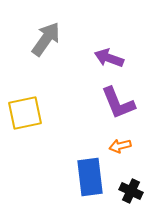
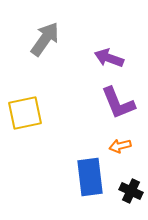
gray arrow: moved 1 px left
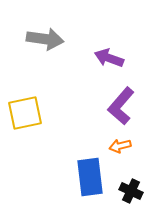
gray arrow: rotated 63 degrees clockwise
purple L-shape: moved 3 px right, 3 px down; rotated 63 degrees clockwise
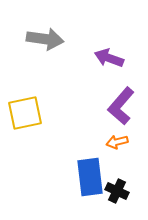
orange arrow: moved 3 px left, 4 px up
black cross: moved 14 px left
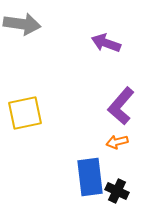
gray arrow: moved 23 px left, 15 px up
purple arrow: moved 3 px left, 15 px up
